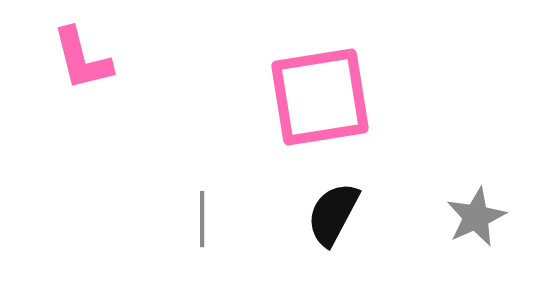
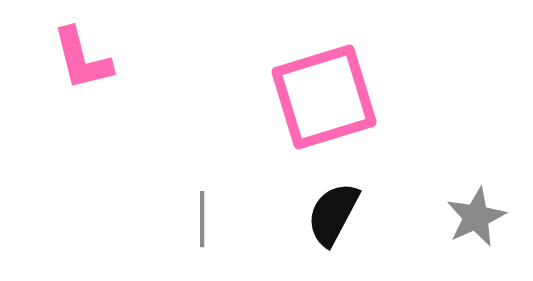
pink square: moved 4 px right; rotated 8 degrees counterclockwise
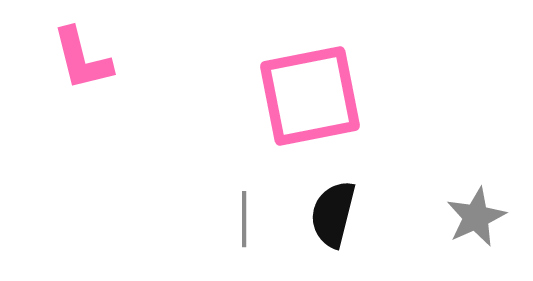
pink square: moved 14 px left, 1 px up; rotated 6 degrees clockwise
black semicircle: rotated 14 degrees counterclockwise
gray line: moved 42 px right
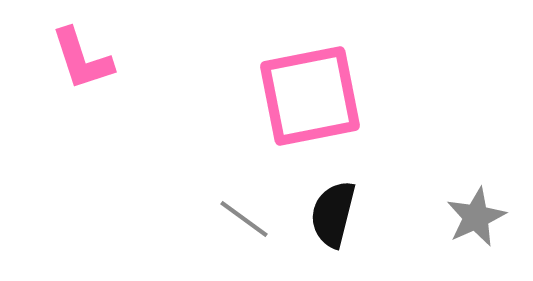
pink L-shape: rotated 4 degrees counterclockwise
gray line: rotated 54 degrees counterclockwise
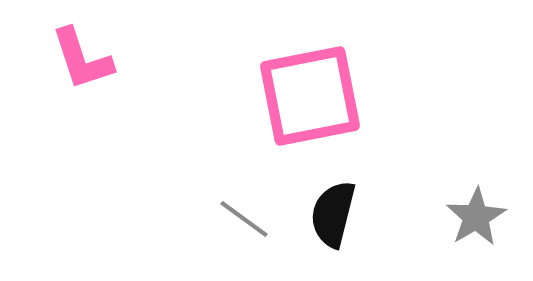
gray star: rotated 6 degrees counterclockwise
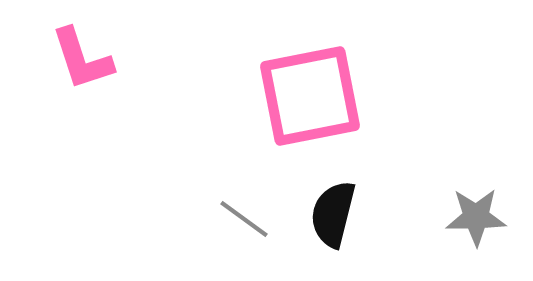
gray star: rotated 30 degrees clockwise
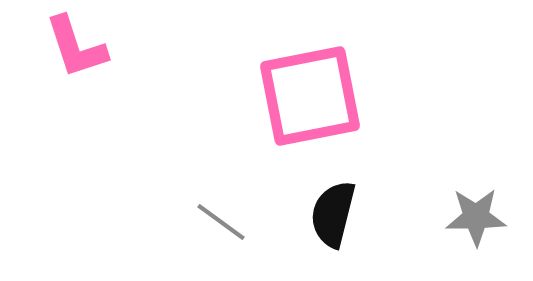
pink L-shape: moved 6 px left, 12 px up
gray line: moved 23 px left, 3 px down
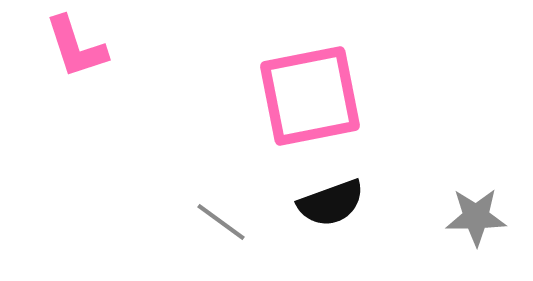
black semicircle: moved 2 px left, 11 px up; rotated 124 degrees counterclockwise
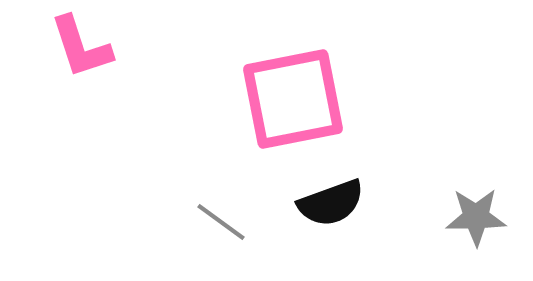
pink L-shape: moved 5 px right
pink square: moved 17 px left, 3 px down
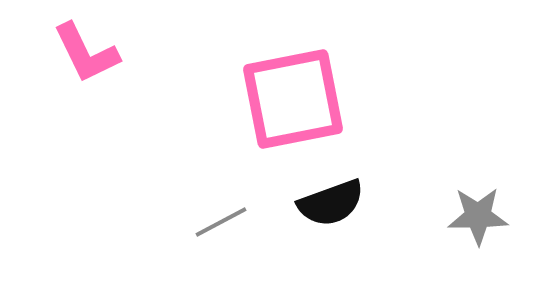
pink L-shape: moved 5 px right, 6 px down; rotated 8 degrees counterclockwise
gray star: moved 2 px right, 1 px up
gray line: rotated 64 degrees counterclockwise
